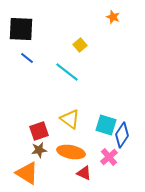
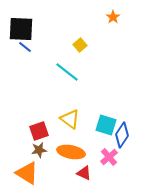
orange star: rotated 16 degrees clockwise
blue line: moved 2 px left, 11 px up
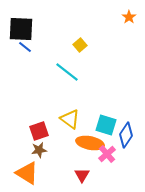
orange star: moved 16 px right
blue diamond: moved 4 px right
orange ellipse: moved 19 px right, 9 px up
pink cross: moved 2 px left, 3 px up
red triangle: moved 2 px left, 2 px down; rotated 35 degrees clockwise
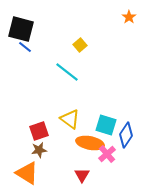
black square: rotated 12 degrees clockwise
